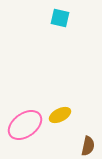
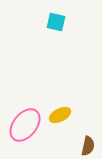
cyan square: moved 4 px left, 4 px down
pink ellipse: rotated 16 degrees counterclockwise
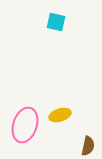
yellow ellipse: rotated 10 degrees clockwise
pink ellipse: rotated 20 degrees counterclockwise
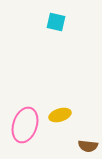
brown semicircle: rotated 84 degrees clockwise
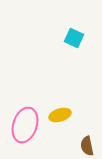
cyan square: moved 18 px right, 16 px down; rotated 12 degrees clockwise
brown semicircle: moved 1 px left; rotated 72 degrees clockwise
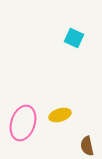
pink ellipse: moved 2 px left, 2 px up
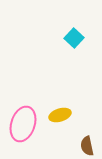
cyan square: rotated 18 degrees clockwise
pink ellipse: moved 1 px down
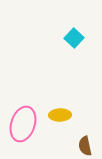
yellow ellipse: rotated 15 degrees clockwise
brown semicircle: moved 2 px left
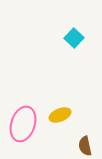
yellow ellipse: rotated 20 degrees counterclockwise
